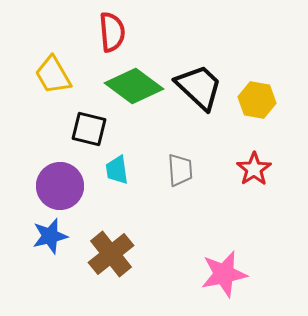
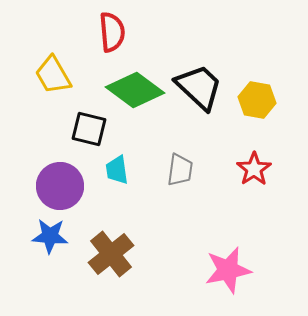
green diamond: moved 1 px right, 4 px down
gray trapezoid: rotated 12 degrees clockwise
blue star: rotated 18 degrees clockwise
pink star: moved 4 px right, 4 px up
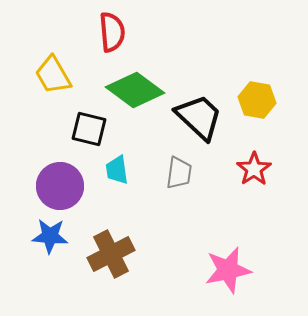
black trapezoid: moved 30 px down
gray trapezoid: moved 1 px left, 3 px down
brown cross: rotated 12 degrees clockwise
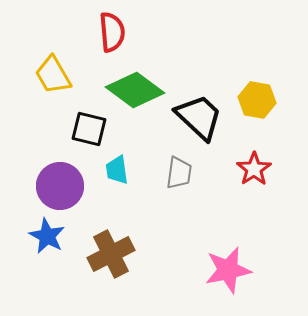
blue star: moved 3 px left; rotated 24 degrees clockwise
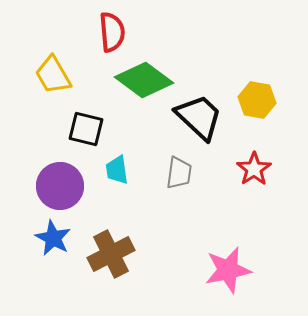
green diamond: moved 9 px right, 10 px up
black square: moved 3 px left
blue star: moved 6 px right, 2 px down
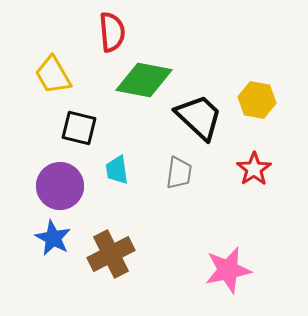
green diamond: rotated 26 degrees counterclockwise
black square: moved 7 px left, 1 px up
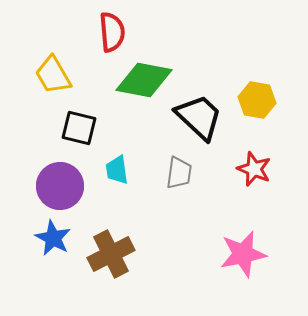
red star: rotated 16 degrees counterclockwise
pink star: moved 15 px right, 16 px up
